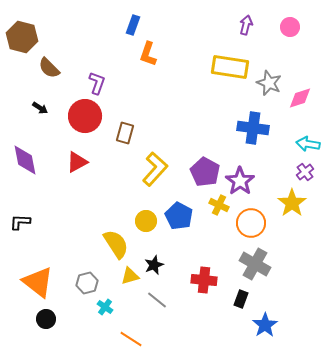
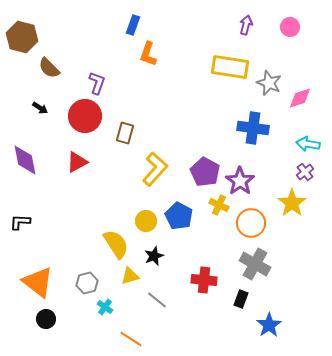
black star: moved 9 px up
blue star: moved 4 px right
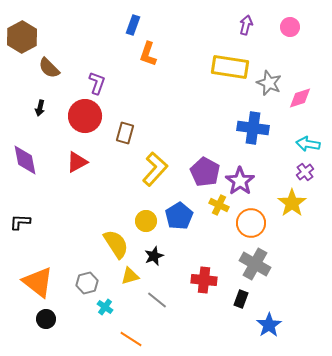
brown hexagon: rotated 16 degrees clockwise
black arrow: rotated 70 degrees clockwise
blue pentagon: rotated 12 degrees clockwise
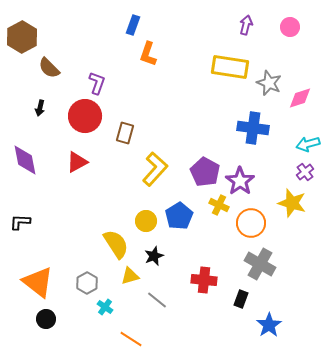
cyan arrow: rotated 25 degrees counterclockwise
yellow star: rotated 20 degrees counterclockwise
gray cross: moved 5 px right
gray hexagon: rotated 15 degrees counterclockwise
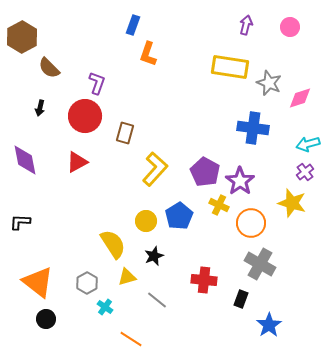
yellow semicircle: moved 3 px left
yellow triangle: moved 3 px left, 1 px down
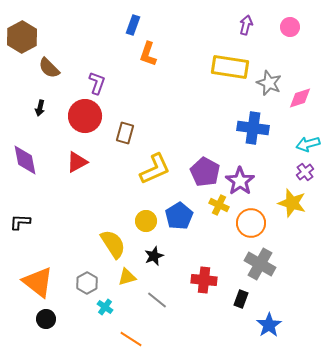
yellow L-shape: rotated 24 degrees clockwise
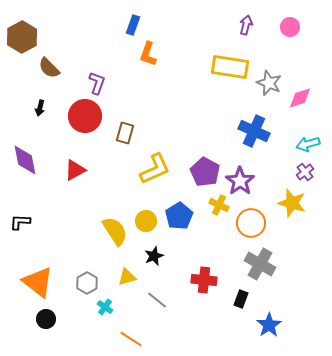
blue cross: moved 1 px right, 3 px down; rotated 16 degrees clockwise
red triangle: moved 2 px left, 8 px down
yellow semicircle: moved 2 px right, 13 px up
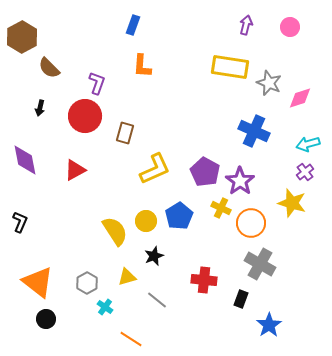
orange L-shape: moved 6 px left, 12 px down; rotated 15 degrees counterclockwise
yellow cross: moved 2 px right, 3 px down
black L-shape: rotated 110 degrees clockwise
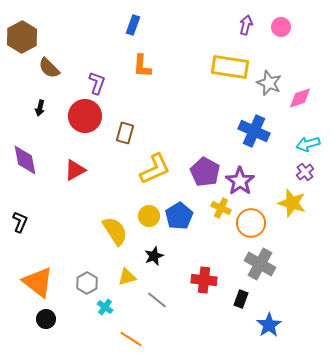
pink circle: moved 9 px left
yellow circle: moved 3 px right, 5 px up
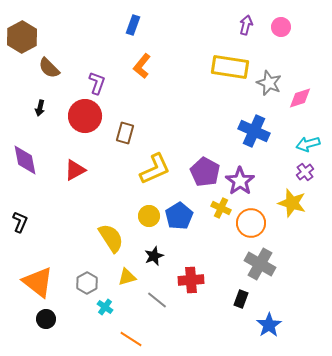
orange L-shape: rotated 35 degrees clockwise
yellow semicircle: moved 4 px left, 7 px down
red cross: moved 13 px left; rotated 10 degrees counterclockwise
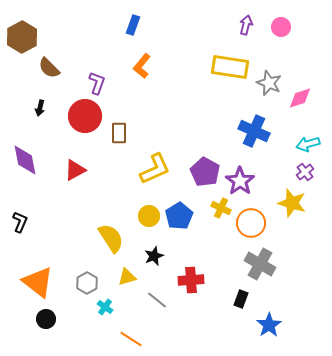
brown rectangle: moved 6 px left; rotated 15 degrees counterclockwise
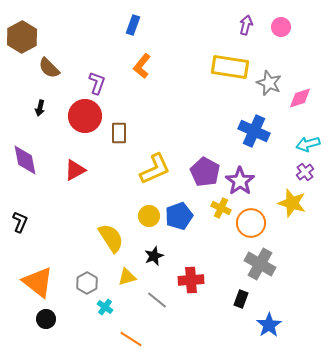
blue pentagon: rotated 12 degrees clockwise
